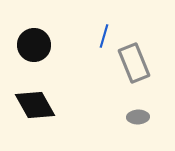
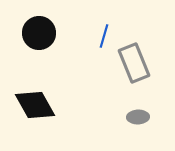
black circle: moved 5 px right, 12 px up
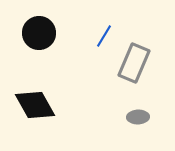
blue line: rotated 15 degrees clockwise
gray rectangle: rotated 45 degrees clockwise
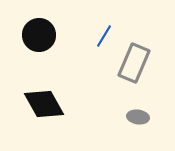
black circle: moved 2 px down
black diamond: moved 9 px right, 1 px up
gray ellipse: rotated 10 degrees clockwise
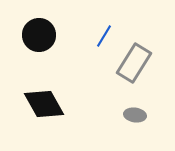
gray rectangle: rotated 9 degrees clockwise
gray ellipse: moved 3 px left, 2 px up
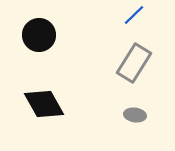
blue line: moved 30 px right, 21 px up; rotated 15 degrees clockwise
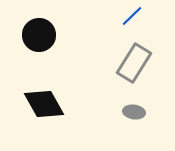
blue line: moved 2 px left, 1 px down
gray ellipse: moved 1 px left, 3 px up
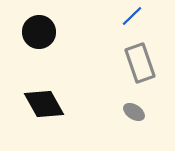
black circle: moved 3 px up
gray rectangle: moved 6 px right; rotated 51 degrees counterclockwise
gray ellipse: rotated 25 degrees clockwise
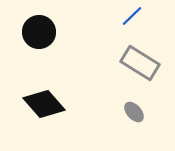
gray rectangle: rotated 39 degrees counterclockwise
black diamond: rotated 12 degrees counterclockwise
gray ellipse: rotated 15 degrees clockwise
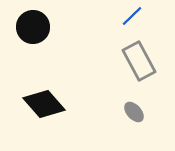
black circle: moved 6 px left, 5 px up
gray rectangle: moved 1 px left, 2 px up; rotated 30 degrees clockwise
